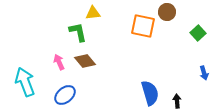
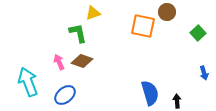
yellow triangle: rotated 14 degrees counterclockwise
green L-shape: moved 1 px down
brown diamond: moved 3 px left; rotated 30 degrees counterclockwise
cyan arrow: moved 3 px right
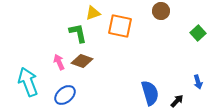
brown circle: moved 6 px left, 1 px up
orange square: moved 23 px left
blue arrow: moved 6 px left, 9 px down
black arrow: rotated 48 degrees clockwise
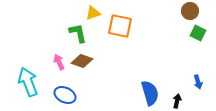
brown circle: moved 29 px right
green square: rotated 21 degrees counterclockwise
blue ellipse: rotated 65 degrees clockwise
black arrow: rotated 32 degrees counterclockwise
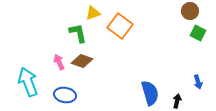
orange square: rotated 25 degrees clockwise
blue ellipse: rotated 15 degrees counterclockwise
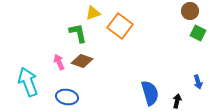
blue ellipse: moved 2 px right, 2 px down
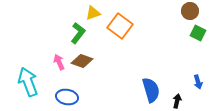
green L-shape: rotated 50 degrees clockwise
blue semicircle: moved 1 px right, 3 px up
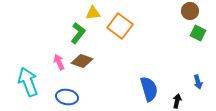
yellow triangle: rotated 14 degrees clockwise
blue semicircle: moved 2 px left, 1 px up
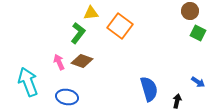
yellow triangle: moved 2 px left
blue arrow: rotated 40 degrees counterclockwise
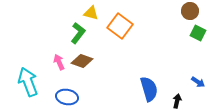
yellow triangle: rotated 21 degrees clockwise
